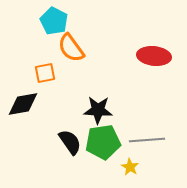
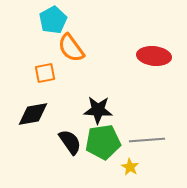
cyan pentagon: moved 1 px left, 1 px up; rotated 16 degrees clockwise
black diamond: moved 10 px right, 10 px down
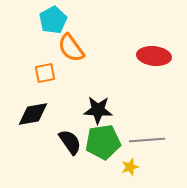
yellow star: rotated 24 degrees clockwise
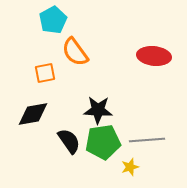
orange semicircle: moved 4 px right, 4 px down
black semicircle: moved 1 px left, 1 px up
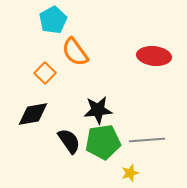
orange square: rotated 35 degrees counterclockwise
black star: rotated 8 degrees counterclockwise
yellow star: moved 6 px down
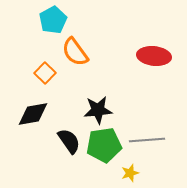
green pentagon: moved 1 px right, 3 px down
